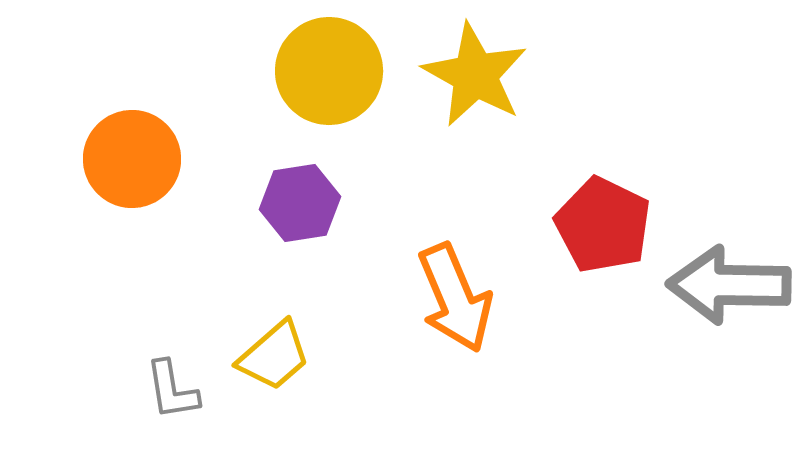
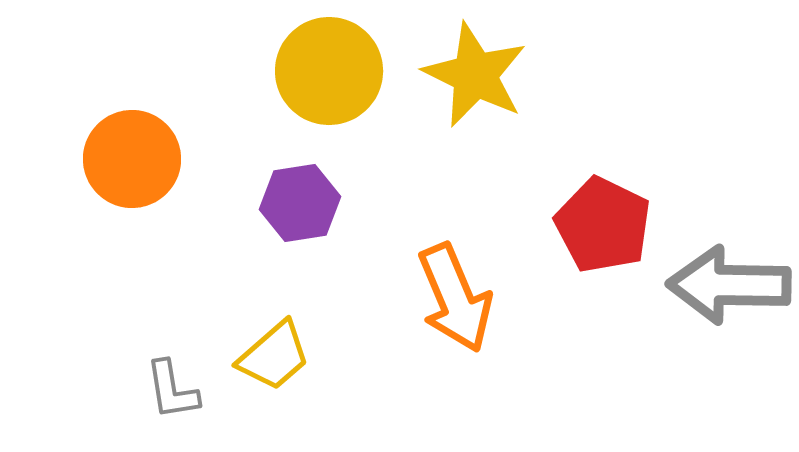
yellow star: rotated 3 degrees counterclockwise
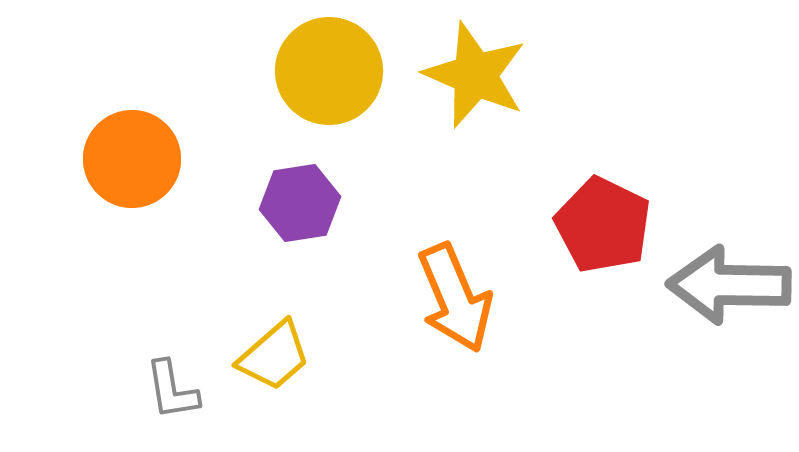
yellow star: rotated 3 degrees counterclockwise
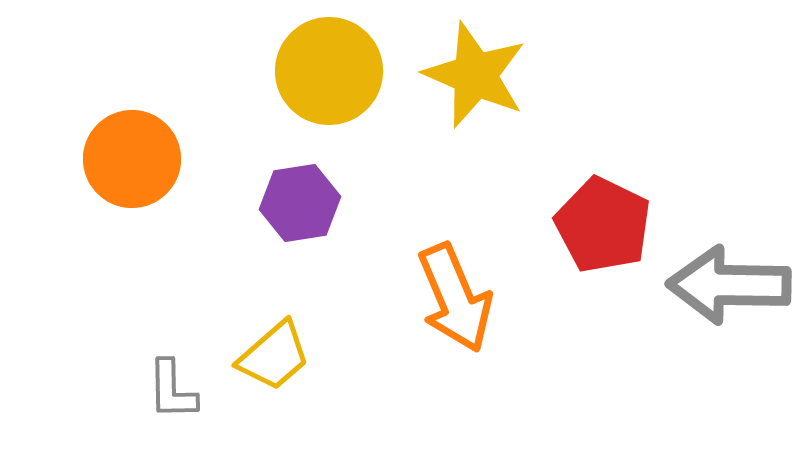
gray L-shape: rotated 8 degrees clockwise
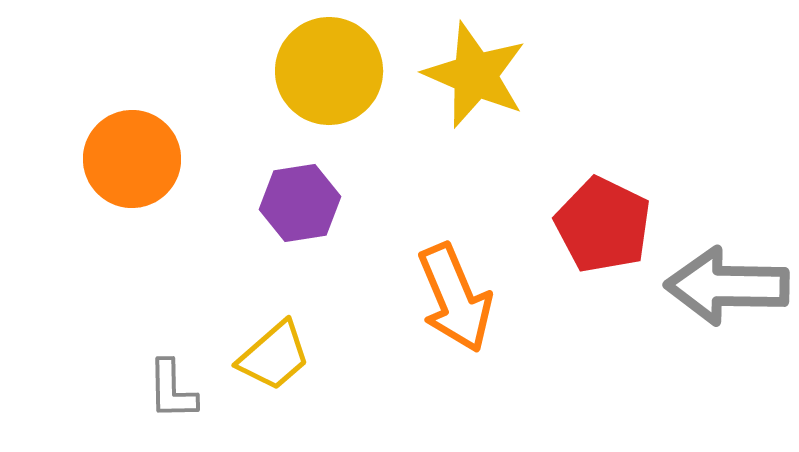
gray arrow: moved 2 px left, 1 px down
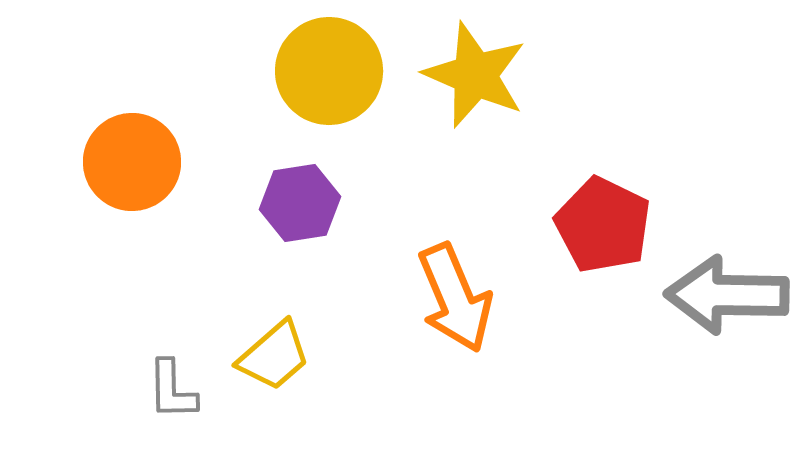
orange circle: moved 3 px down
gray arrow: moved 9 px down
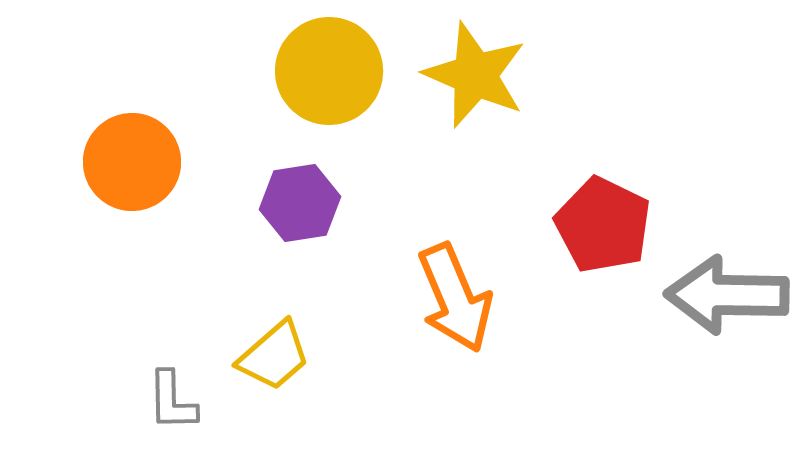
gray L-shape: moved 11 px down
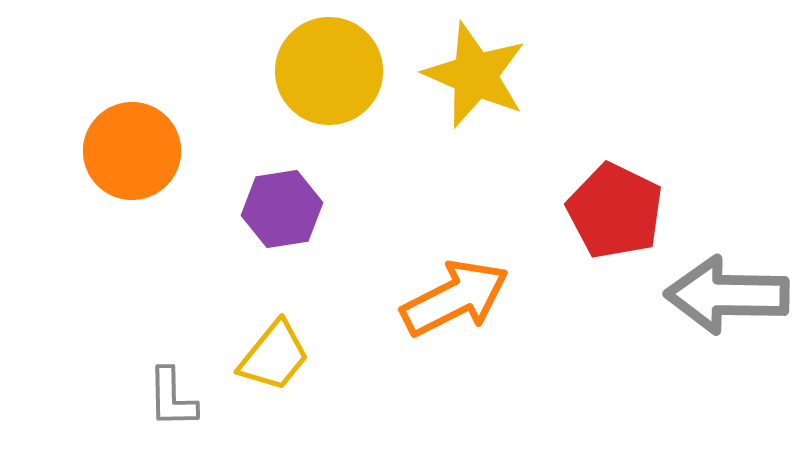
orange circle: moved 11 px up
purple hexagon: moved 18 px left, 6 px down
red pentagon: moved 12 px right, 14 px up
orange arrow: rotated 94 degrees counterclockwise
yellow trapezoid: rotated 10 degrees counterclockwise
gray L-shape: moved 3 px up
